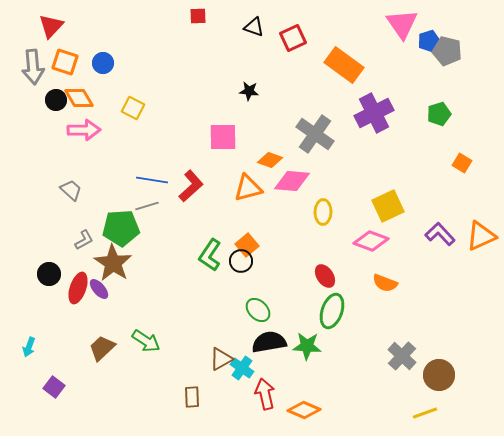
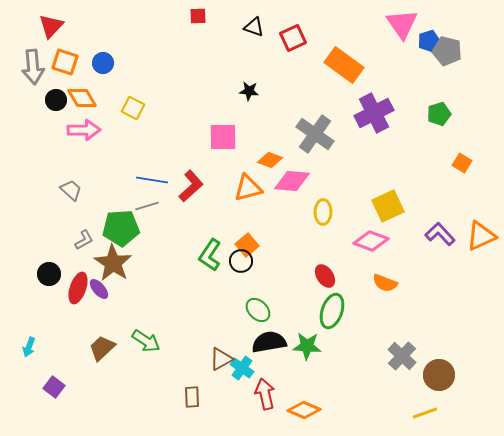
orange diamond at (79, 98): moved 3 px right
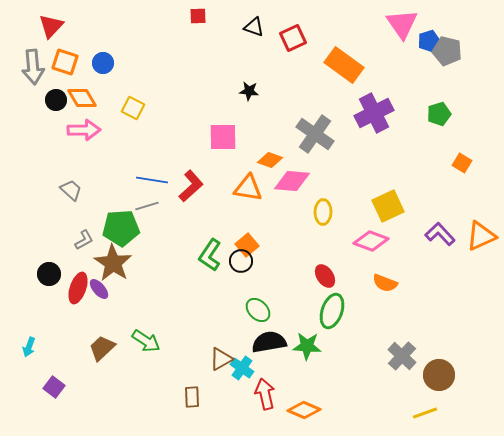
orange triangle at (248, 188): rotated 24 degrees clockwise
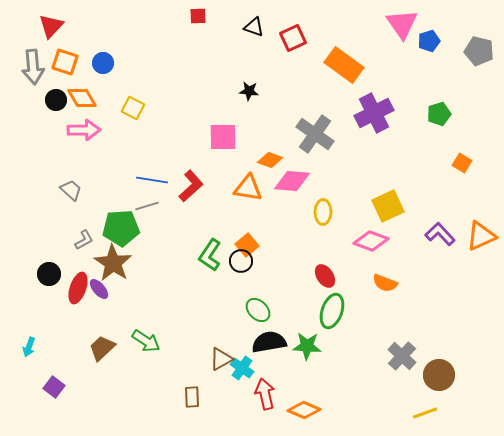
gray pentagon at (447, 51): moved 32 px right
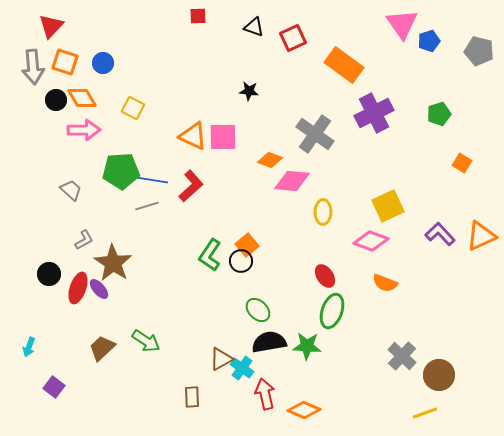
orange triangle at (248, 188): moved 55 px left, 52 px up; rotated 16 degrees clockwise
green pentagon at (121, 228): moved 57 px up
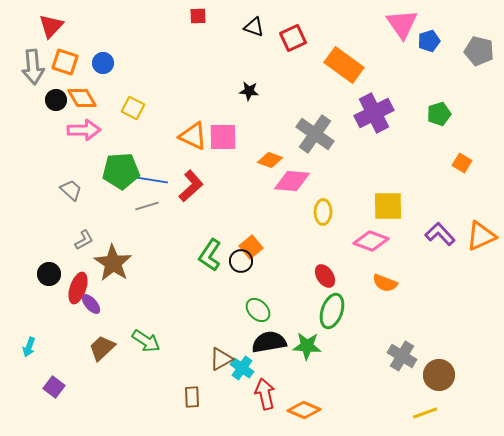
yellow square at (388, 206): rotated 24 degrees clockwise
orange square at (247, 245): moved 4 px right, 2 px down
purple ellipse at (99, 289): moved 8 px left, 15 px down
gray cross at (402, 356): rotated 12 degrees counterclockwise
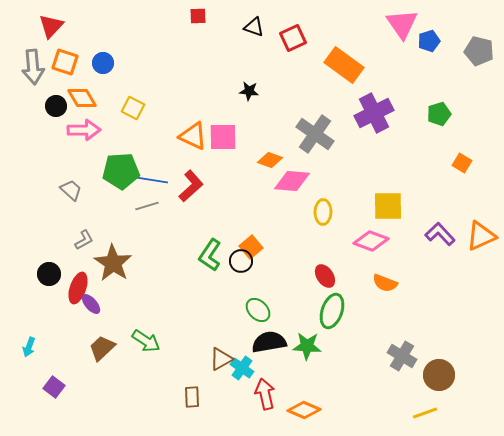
black circle at (56, 100): moved 6 px down
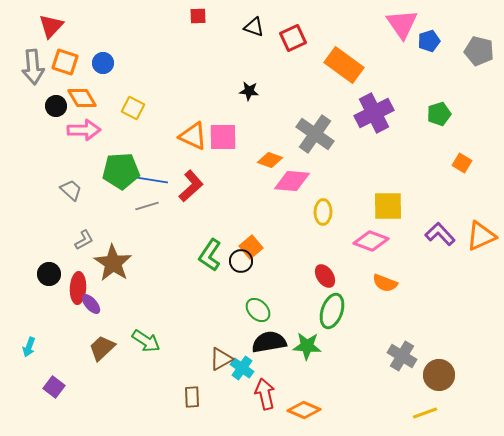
red ellipse at (78, 288): rotated 16 degrees counterclockwise
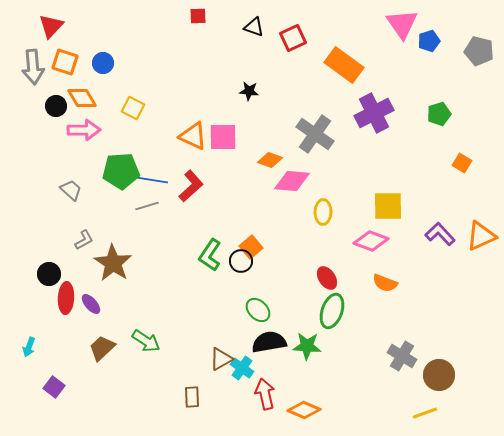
red ellipse at (325, 276): moved 2 px right, 2 px down
red ellipse at (78, 288): moved 12 px left, 10 px down
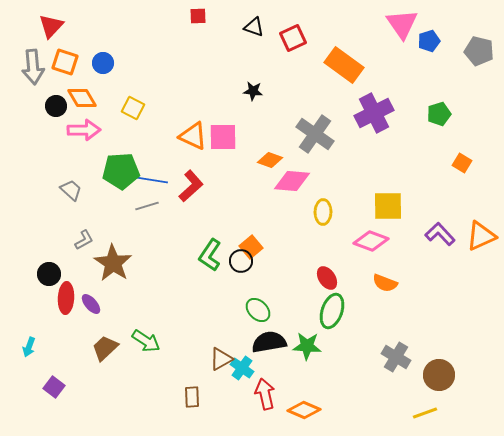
black star at (249, 91): moved 4 px right
brown trapezoid at (102, 348): moved 3 px right
gray cross at (402, 356): moved 6 px left, 1 px down
